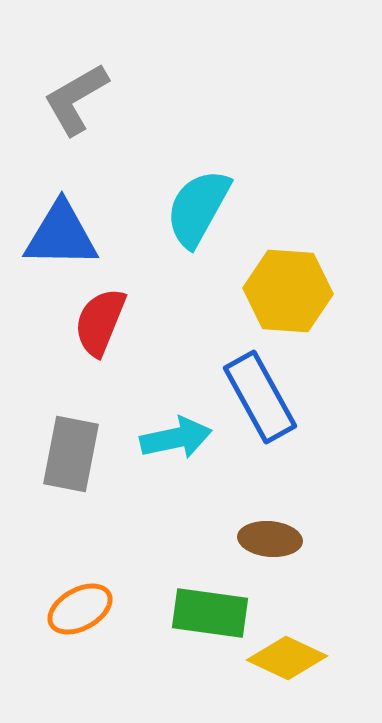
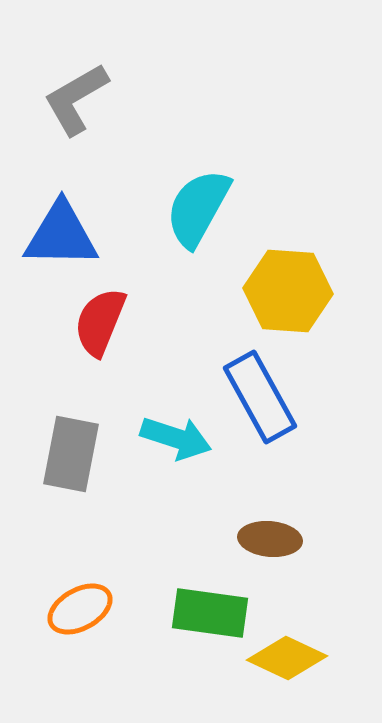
cyan arrow: rotated 30 degrees clockwise
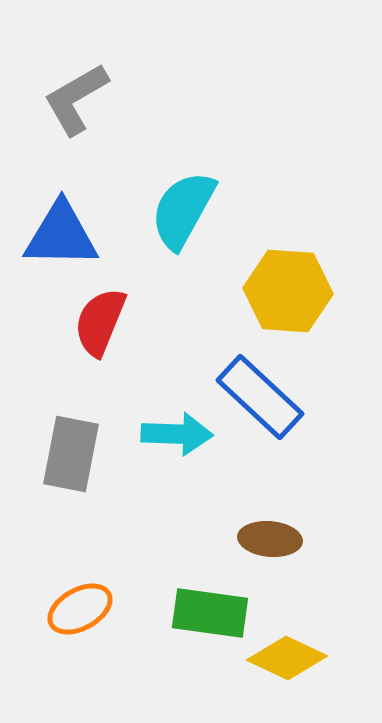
cyan semicircle: moved 15 px left, 2 px down
blue rectangle: rotated 18 degrees counterclockwise
cyan arrow: moved 1 px right, 4 px up; rotated 16 degrees counterclockwise
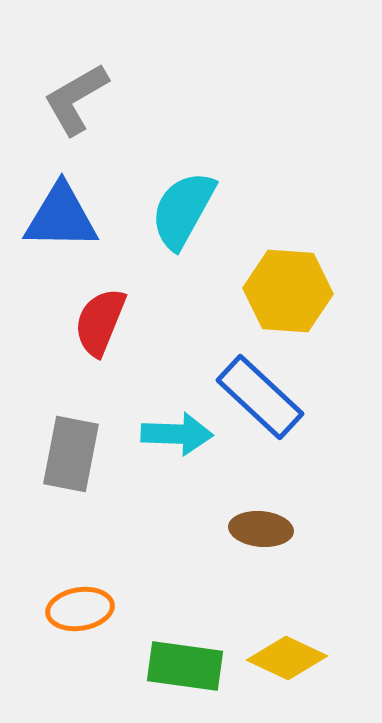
blue triangle: moved 18 px up
brown ellipse: moved 9 px left, 10 px up
orange ellipse: rotated 20 degrees clockwise
green rectangle: moved 25 px left, 53 px down
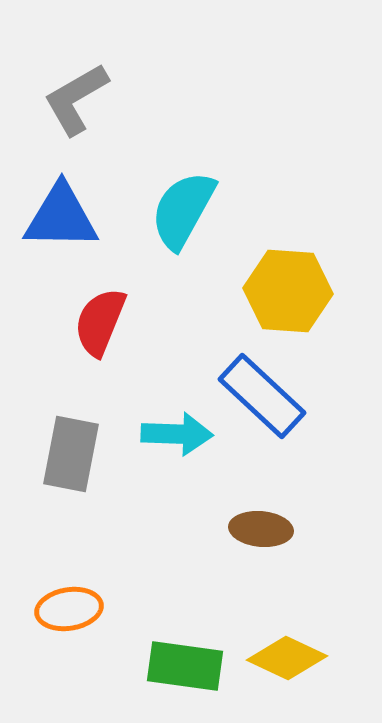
blue rectangle: moved 2 px right, 1 px up
orange ellipse: moved 11 px left
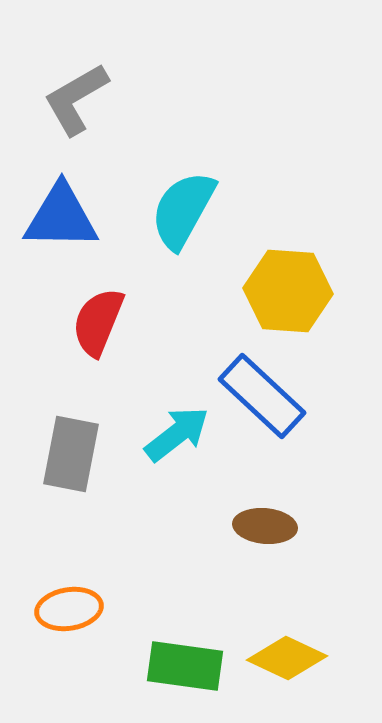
red semicircle: moved 2 px left
cyan arrow: rotated 40 degrees counterclockwise
brown ellipse: moved 4 px right, 3 px up
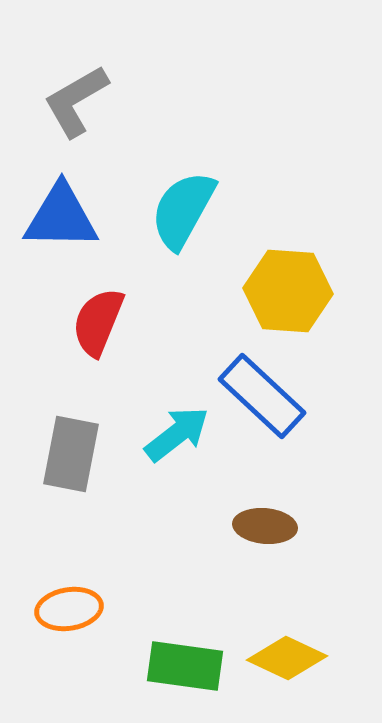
gray L-shape: moved 2 px down
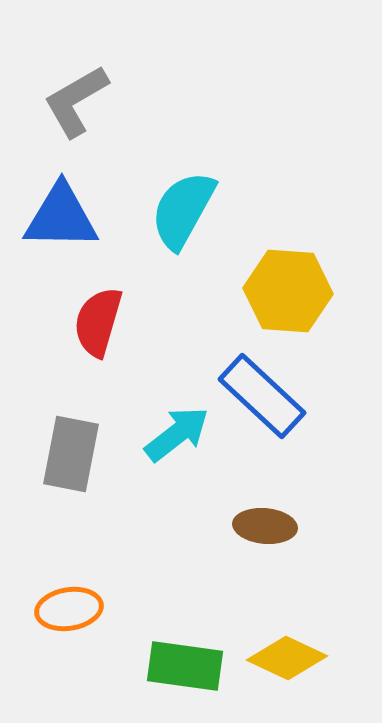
red semicircle: rotated 6 degrees counterclockwise
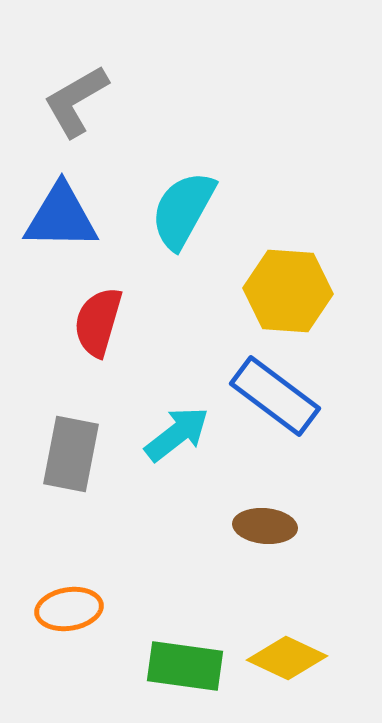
blue rectangle: moved 13 px right; rotated 6 degrees counterclockwise
